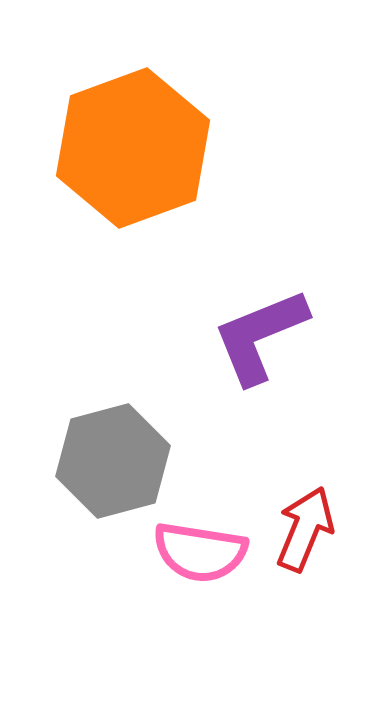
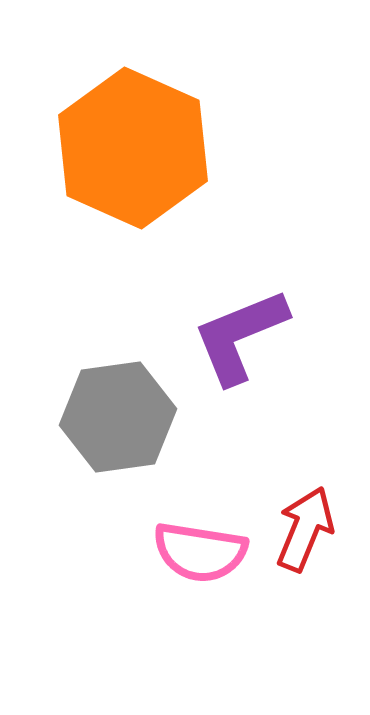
orange hexagon: rotated 16 degrees counterclockwise
purple L-shape: moved 20 px left
gray hexagon: moved 5 px right, 44 px up; rotated 7 degrees clockwise
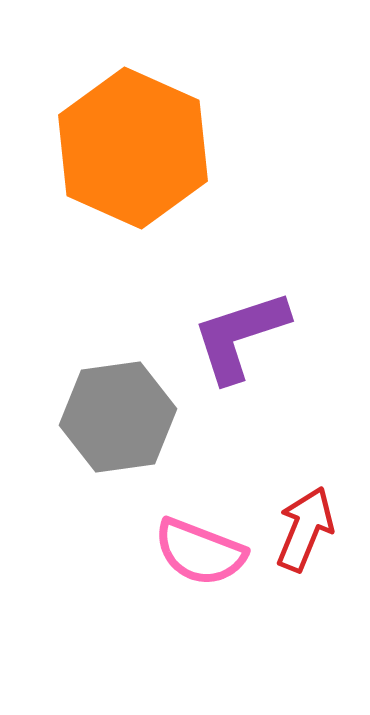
purple L-shape: rotated 4 degrees clockwise
pink semicircle: rotated 12 degrees clockwise
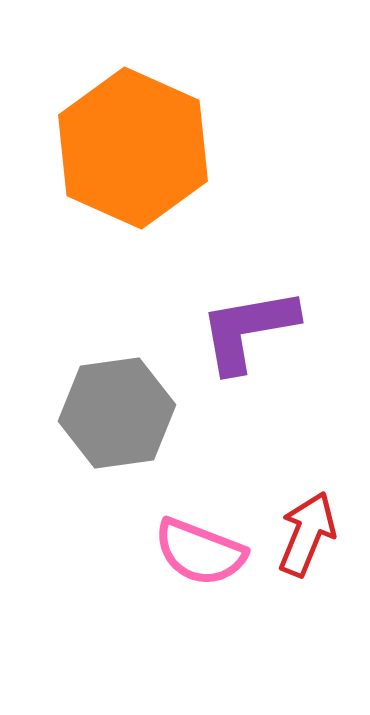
purple L-shape: moved 8 px right, 6 px up; rotated 8 degrees clockwise
gray hexagon: moved 1 px left, 4 px up
red arrow: moved 2 px right, 5 px down
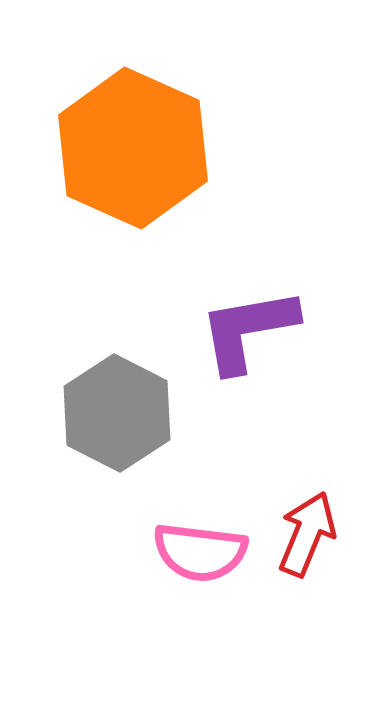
gray hexagon: rotated 25 degrees counterclockwise
pink semicircle: rotated 14 degrees counterclockwise
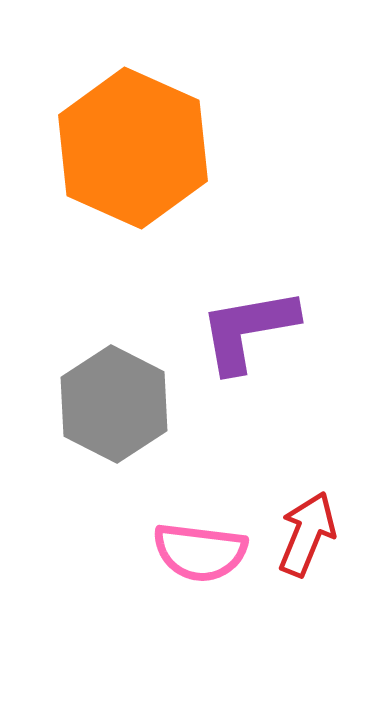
gray hexagon: moved 3 px left, 9 px up
